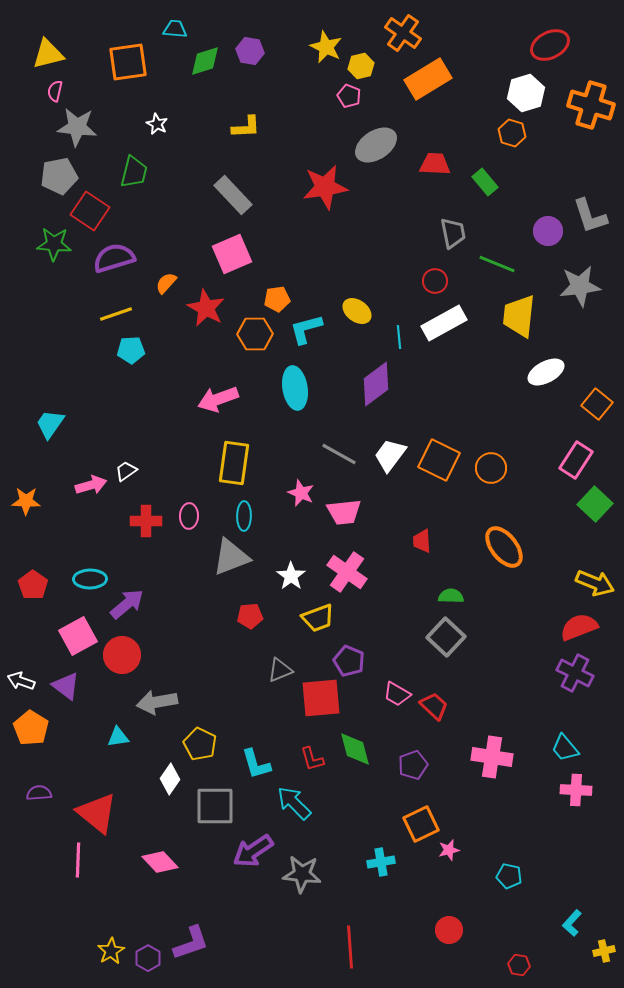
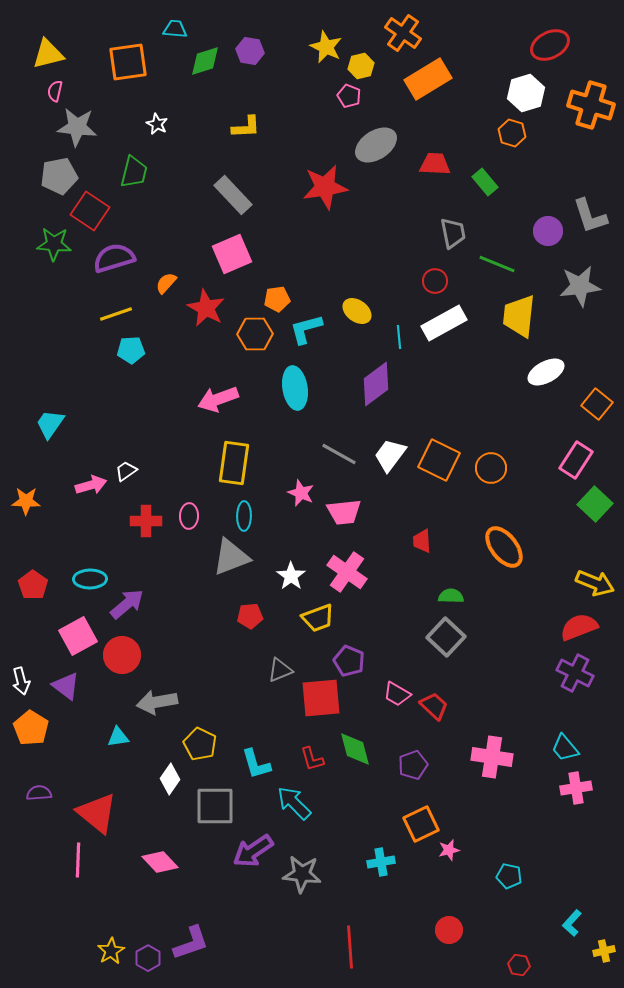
white arrow at (21, 681): rotated 124 degrees counterclockwise
pink cross at (576, 790): moved 2 px up; rotated 12 degrees counterclockwise
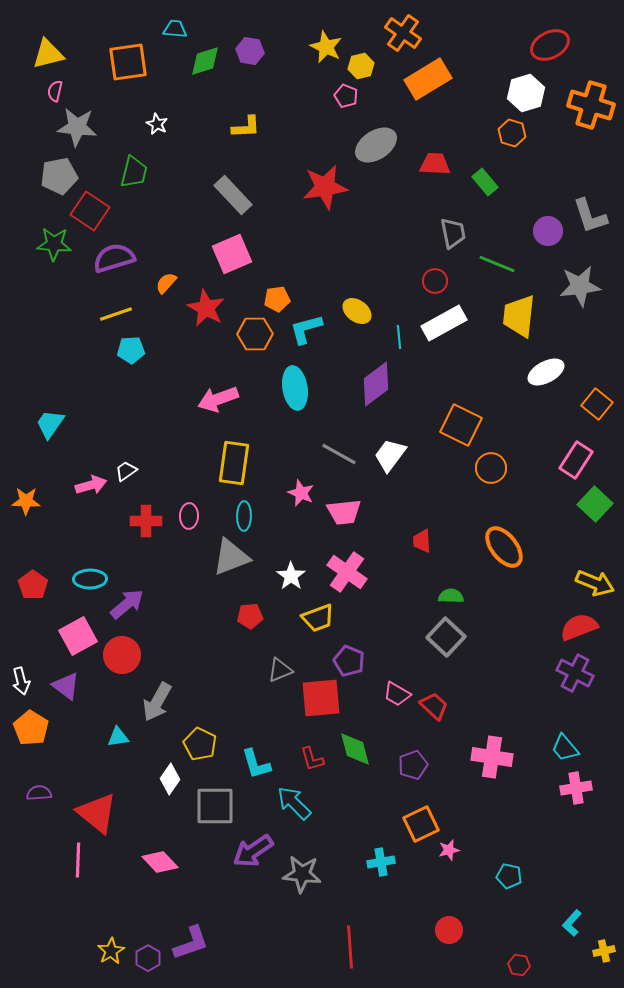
pink pentagon at (349, 96): moved 3 px left
orange square at (439, 460): moved 22 px right, 35 px up
gray arrow at (157, 702): rotated 51 degrees counterclockwise
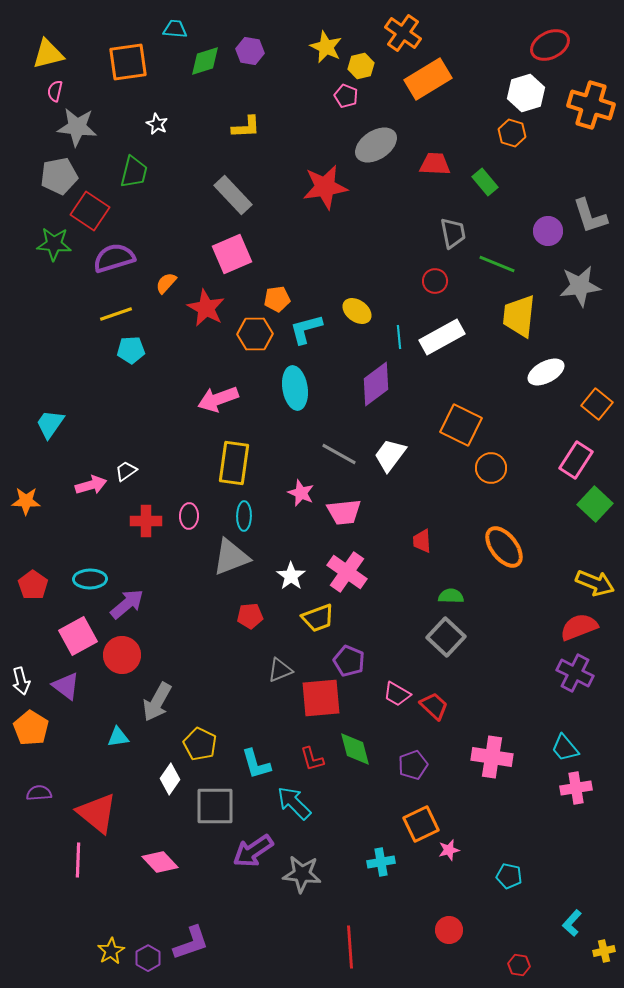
white rectangle at (444, 323): moved 2 px left, 14 px down
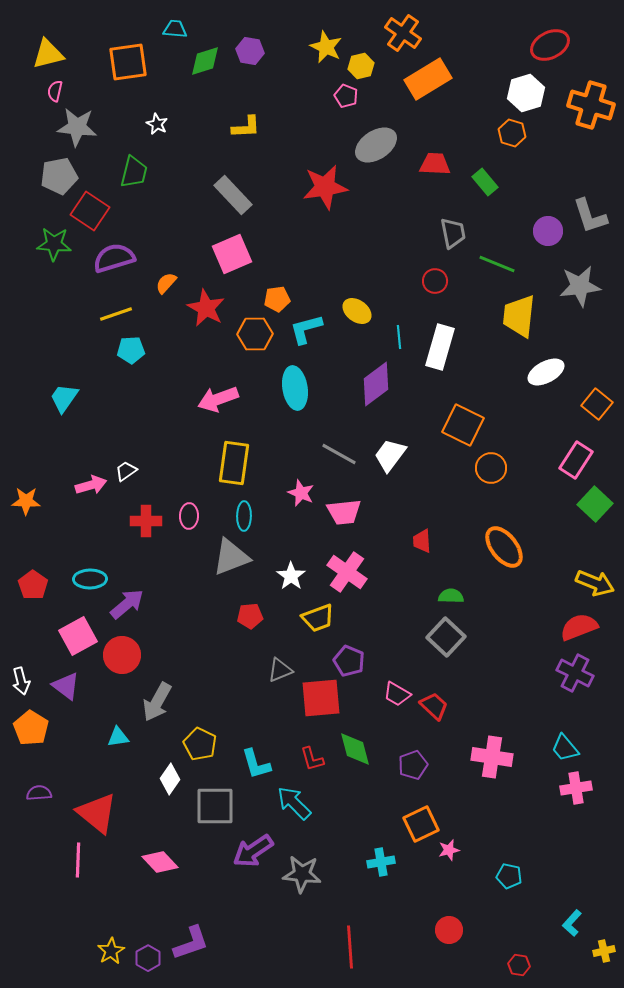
white rectangle at (442, 337): moved 2 px left, 10 px down; rotated 45 degrees counterclockwise
cyan trapezoid at (50, 424): moved 14 px right, 26 px up
orange square at (461, 425): moved 2 px right
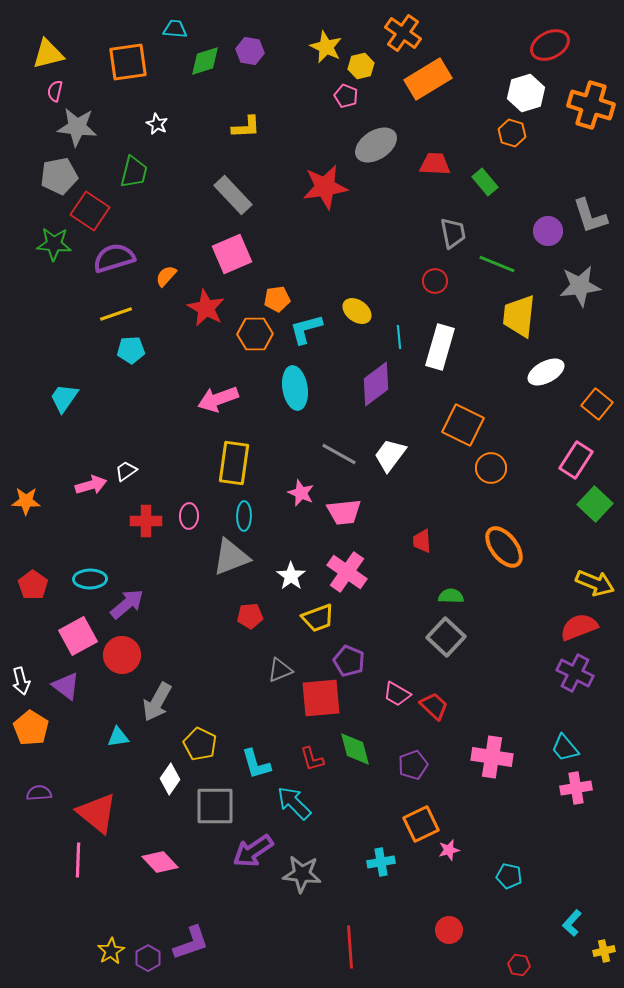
orange semicircle at (166, 283): moved 7 px up
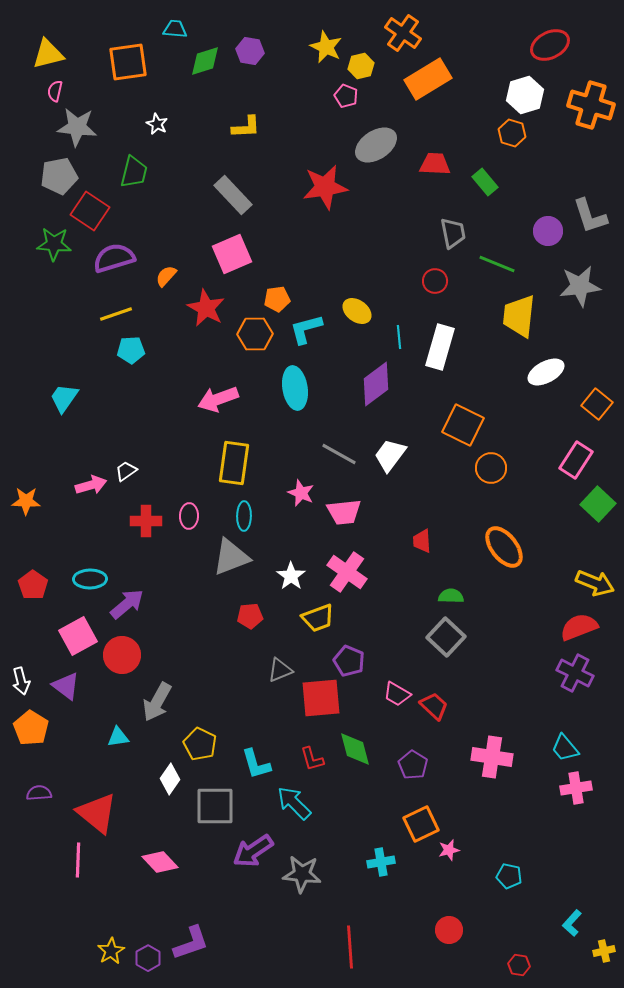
white hexagon at (526, 93): moved 1 px left, 2 px down
green square at (595, 504): moved 3 px right
purple pentagon at (413, 765): rotated 20 degrees counterclockwise
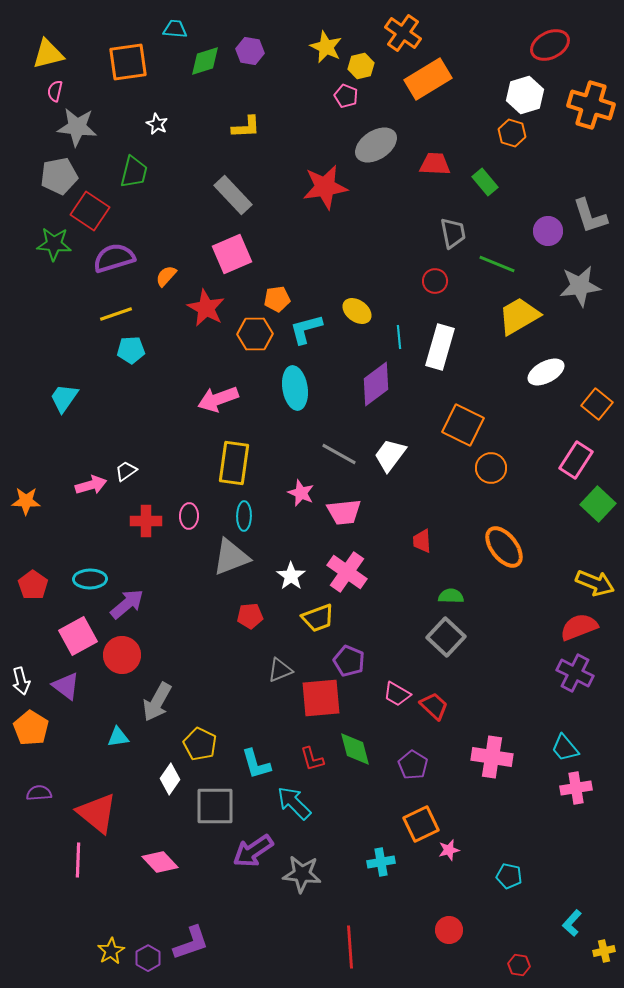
yellow trapezoid at (519, 316): rotated 54 degrees clockwise
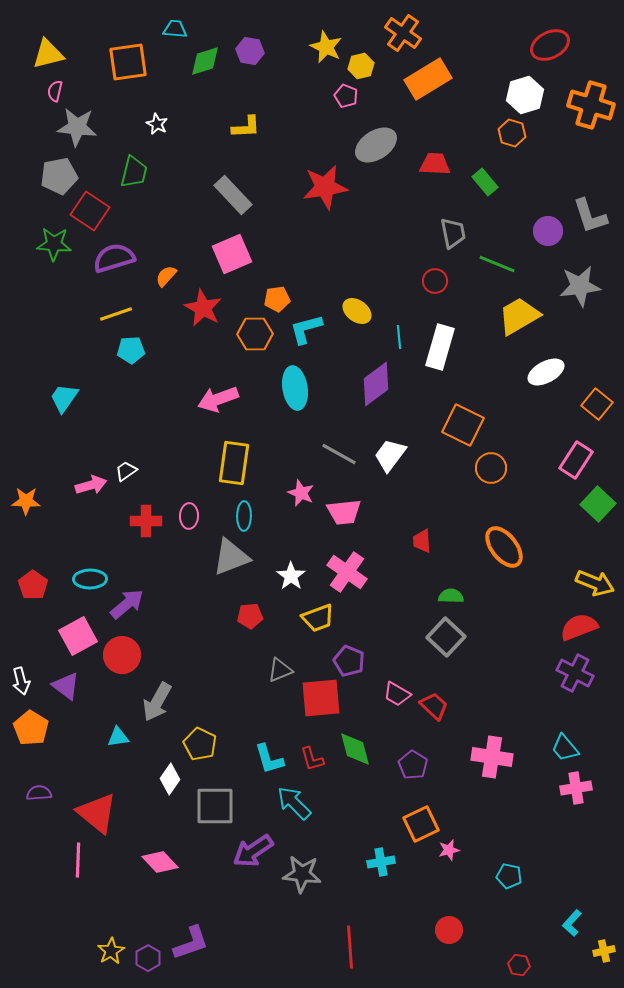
red star at (206, 308): moved 3 px left
cyan L-shape at (256, 764): moved 13 px right, 5 px up
